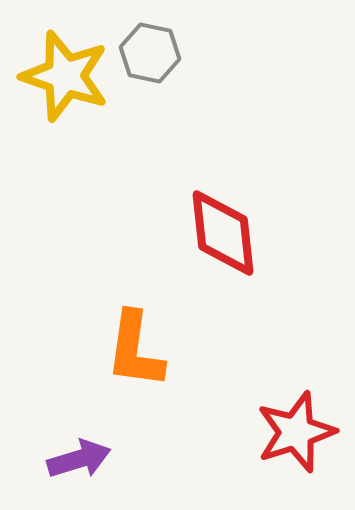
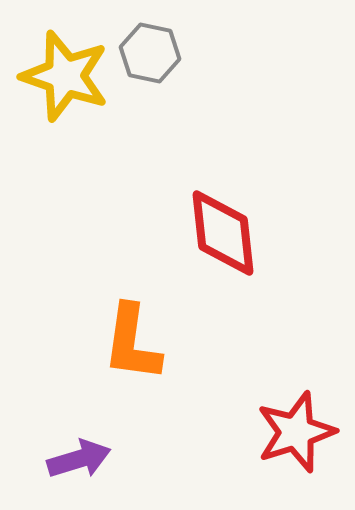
orange L-shape: moved 3 px left, 7 px up
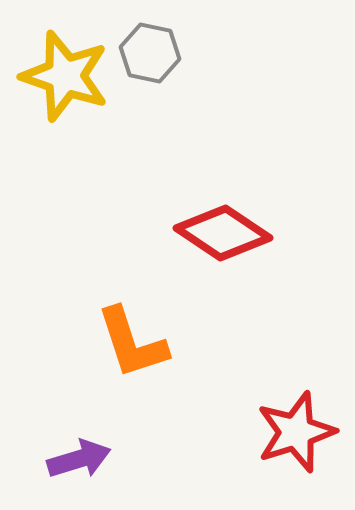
red diamond: rotated 50 degrees counterclockwise
orange L-shape: rotated 26 degrees counterclockwise
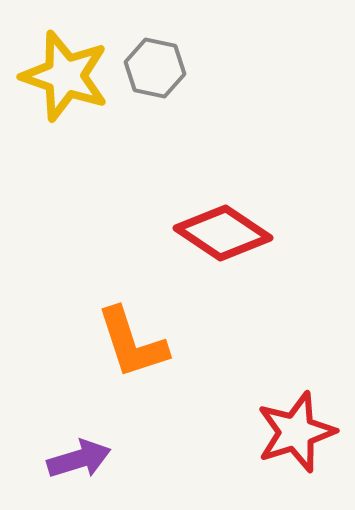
gray hexagon: moved 5 px right, 15 px down
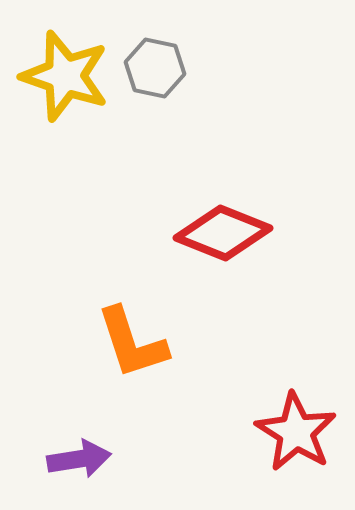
red diamond: rotated 12 degrees counterclockwise
red star: rotated 22 degrees counterclockwise
purple arrow: rotated 8 degrees clockwise
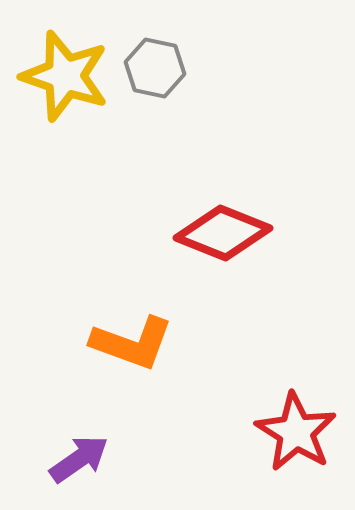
orange L-shape: rotated 52 degrees counterclockwise
purple arrow: rotated 26 degrees counterclockwise
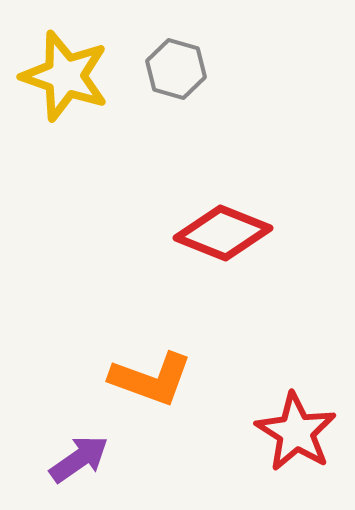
gray hexagon: moved 21 px right, 1 px down; rotated 4 degrees clockwise
orange L-shape: moved 19 px right, 36 px down
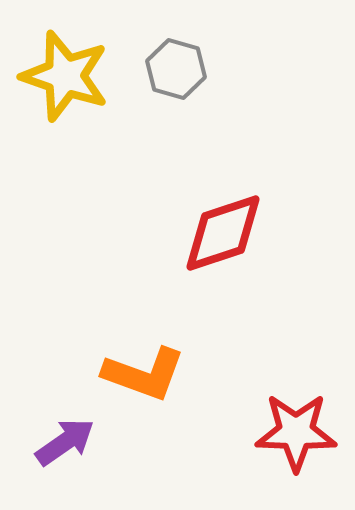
red diamond: rotated 40 degrees counterclockwise
orange L-shape: moved 7 px left, 5 px up
red star: rotated 30 degrees counterclockwise
purple arrow: moved 14 px left, 17 px up
